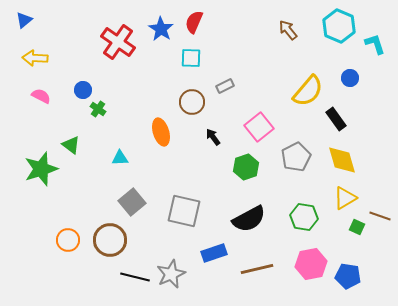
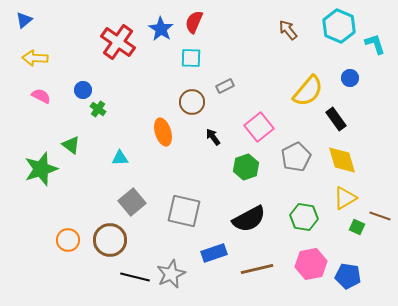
orange ellipse at (161, 132): moved 2 px right
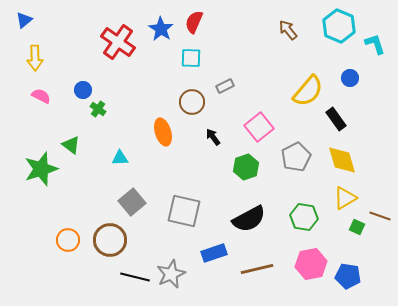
yellow arrow at (35, 58): rotated 95 degrees counterclockwise
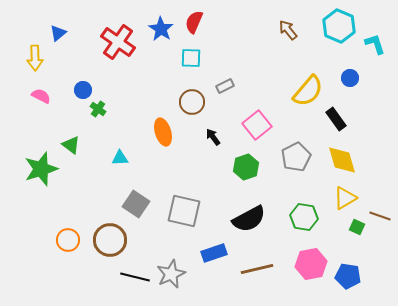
blue triangle at (24, 20): moved 34 px right, 13 px down
pink square at (259, 127): moved 2 px left, 2 px up
gray square at (132, 202): moved 4 px right, 2 px down; rotated 16 degrees counterclockwise
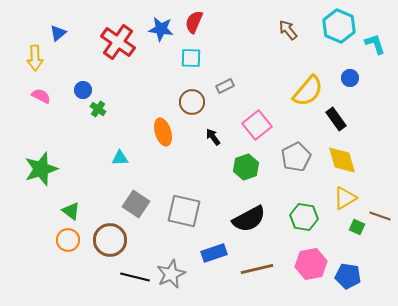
blue star at (161, 29): rotated 25 degrees counterclockwise
green triangle at (71, 145): moved 66 px down
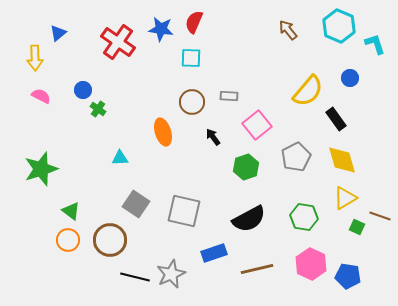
gray rectangle at (225, 86): moved 4 px right, 10 px down; rotated 30 degrees clockwise
pink hexagon at (311, 264): rotated 24 degrees counterclockwise
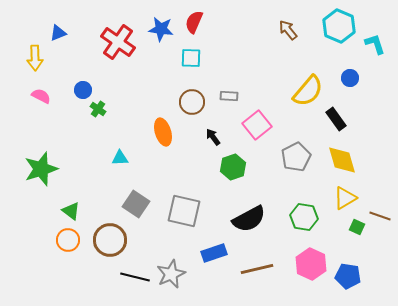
blue triangle at (58, 33): rotated 18 degrees clockwise
green hexagon at (246, 167): moved 13 px left
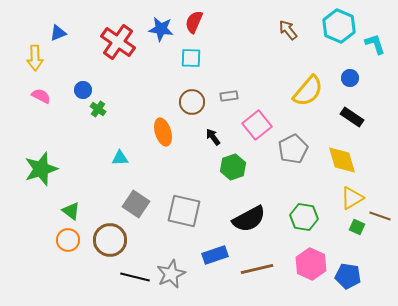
gray rectangle at (229, 96): rotated 12 degrees counterclockwise
black rectangle at (336, 119): moved 16 px right, 2 px up; rotated 20 degrees counterclockwise
gray pentagon at (296, 157): moved 3 px left, 8 px up
yellow triangle at (345, 198): moved 7 px right
blue rectangle at (214, 253): moved 1 px right, 2 px down
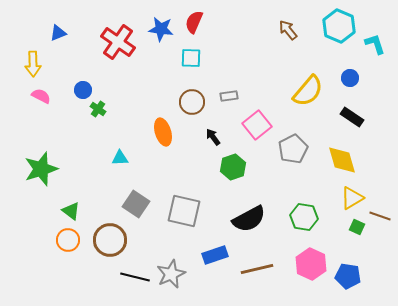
yellow arrow at (35, 58): moved 2 px left, 6 px down
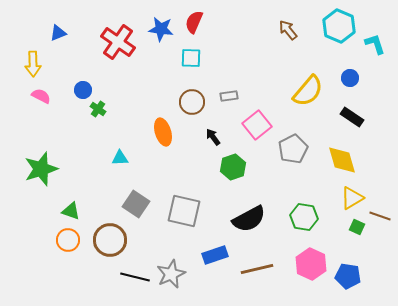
green triangle at (71, 211): rotated 18 degrees counterclockwise
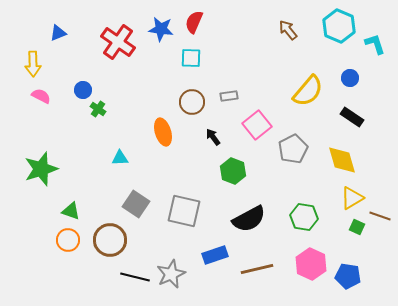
green hexagon at (233, 167): moved 4 px down; rotated 20 degrees counterclockwise
